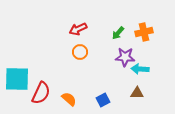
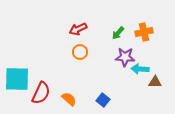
brown triangle: moved 18 px right, 11 px up
blue square: rotated 24 degrees counterclockwise
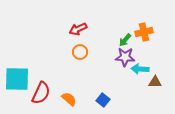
green arrow: moved 7 px right, 7 px down
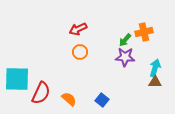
cyan arrow: moved 15 px right, 1 px up; rotated 102 degrees clockwise
blue square: moved 1 px left
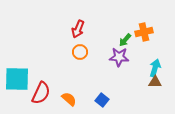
red arrow: rotated 42 degrees counterclockwise
purple star: moved 6 px left
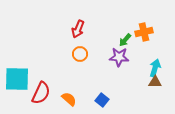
orange circle: moved 2 px down
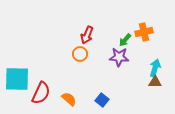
red arrow: moved 9 px right, 6 px down
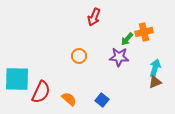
red arrow: moved 7 px right, 18 px up
green arrow: moved 2 px right, 1 px up
orange circle: moved 1 px left, 2 px down
brown triangle: rotated 24 degrees counterclockwise
red semicircle: moved 1 px up
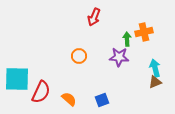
green arrow: rotated 136 degrees clockwise
cyan arrow: rotated 30 degrees counterclockwise
blue square: rotated 32 degrees clockwise
